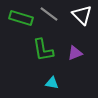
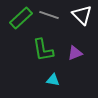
gray line: moved 1 px down; rotated 18 degrees counterclockwise
green rectangle: rotated 60 degrees counterclockwise
cyan triangle: moved 1 px right, 3 px up
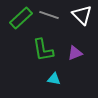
cyan triangle: moved 1 px right, 1 px up
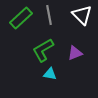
gray line: rotated 60 degrees clockwise
green L-shape: rotated 70 degrees clockwise
cyan triangle: moved 4 px left, 5 px up
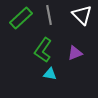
green L-shape: rotated 25 degrees counterclockwise
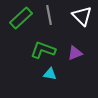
white triangle: moved 1 px down
green L-shape: rotated 75 degrees clockwise
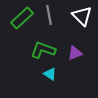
green rectangle: moved 1 px right
cyan triangle: rotated 24 degrees clockwise
